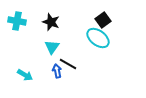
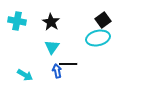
black star: rotated 12 degrees clockwise
cyan ellipse: rotated 50 degrees counterclockwise
black line: rotated 30 degrees counterclockwise
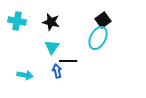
black star: rotated 18 degrees counterclockwise
cyan ellipse: rotated 50 degrees counterclockwise
black line: moved 3 px up
cyan arrow: rotated 21 degrees counterclockwise
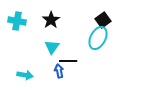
black star: moved 2 px up; rotated 24 degrees clockwise
blue arrow: moved 2 px right
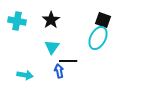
black square: rotated 35 degrees counterclockwise
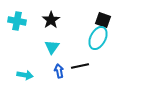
black line: moved 12 px right, 5 px down; rotated 12 degrees counterclockwise
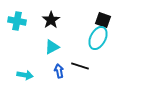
cyan triangle: rotated 28 degrees clockwise
black line: rotated 30 degrees clockwise
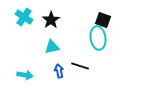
cyan cross: moved 7 px right, 4 px up; rotated 24 degrees clockwise
cyan ellipse: rotated 35 degrees counterclockwise
cyan triangle: rotated 14 degrees clockwise
